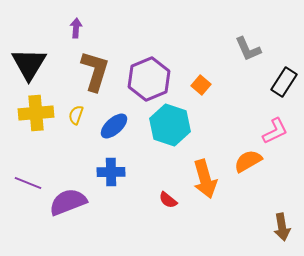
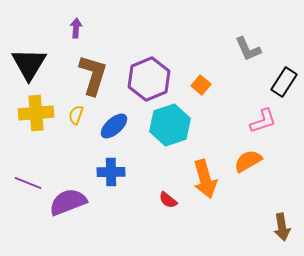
brown L-shape: moved 2 px left, 4 px down
cyan hexagon: rotated 24 degrees clockwise
pink L-shape: moved 12 px left, 10 px up; rotated 8 degrees clockwise
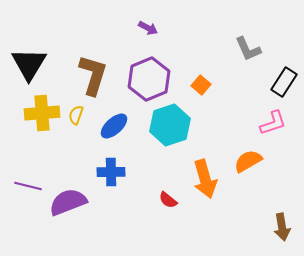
purple arrow: moved 72 px right; rotated 114 degrees clockwise
yellow cross: moved 6 px right
pink L-shape: moved 10 px right, 2 px down
purple line: moved 3 px down; rotated 8 degrees counterclockwise
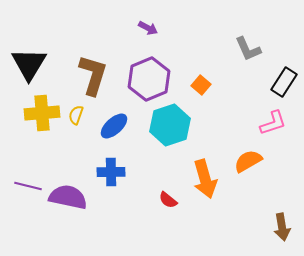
purple semicircle: moved 5 px up; rotated 33 degrees clockwise
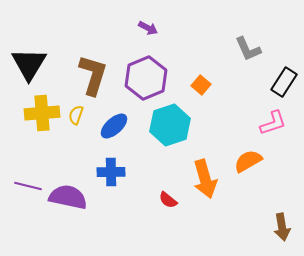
purple hexagon: moved 3 px left, 1 px up
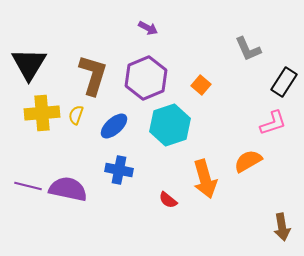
blue cross: moved 8 px right, 2 px up; rotated 12 degrees clockwise
purple semicircle: moved 8 px up
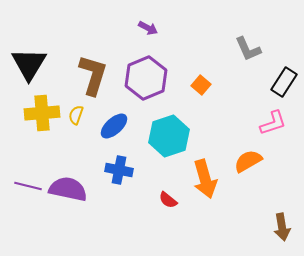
cyan hexagon: moved 1 px left, 11 px down
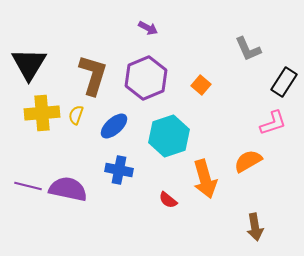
brown arrow: moved 27 px left
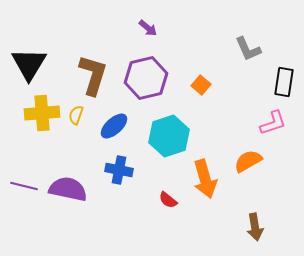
purple arrow: rotated 12 degrees clockwise
purple hexagon: rotated 9 degrees clockwise
black rectangle: rotated 24 degrees counterclockwise
purple line: moved 4 px left
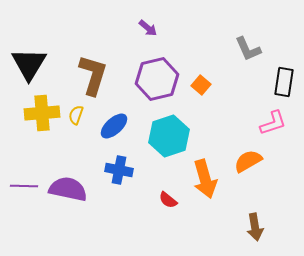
purple hexagon: moved 11 px right, 1 px down
purple line: rotated 12 degrees counterclockwise
